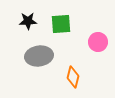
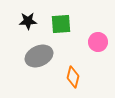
gray ellipse: rotated 16 degrees counterclockwise
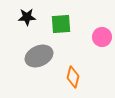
black star: moved 1 px left, 4 px up
pink circle: moved 4 px right, 5 px up
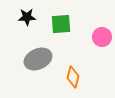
gray ellipse: moved 1 px left, 3 px down
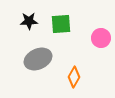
black star: moved 2 px right, 4 px down
pink circle: moved 1 px left, 1 px down
orange diamond: moved 1 px right; rotated 15 degrees clockwise
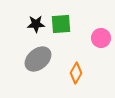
black star: moved 7 px right, 3 px down
gray ellipse: rotated 16 degrees counterclockwise
orange diamond: moved 2 px right, 4 px up
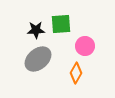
black star: moved 6 px down
pink circle: moved 16 px left, 8 px down
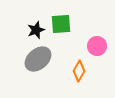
black star: rotated 18 degrees counterclockwise
pink circle: moved 12 px right
orange diamond: moved 3 px right, 2 px up
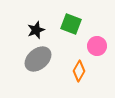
green square: moved 10 px right; rotated 25 degrees clockwise
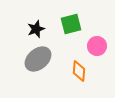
green square: rotated 35 degrees counterclockwise
black star: moved 1 px up
orange diamond: rotated 25 degrees counterclockwise
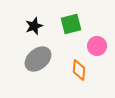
black star: moved 2 px left, 3 px up
orange diamond: moved 1 px up
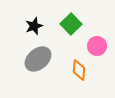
green square: rotated 30 degrees counterclockwise
